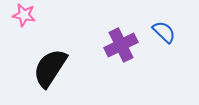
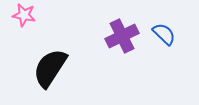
blue semicircle: moved 2 px down
purple cross: moved 1 px right, 9 px up
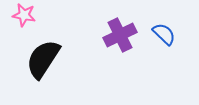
purple cross: moved 2 px left, 1 px up
black semicircle: moved 7 px left, 9 px up
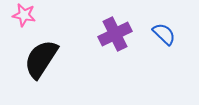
purple cross: moved 5 px left, 1 px up
black semicircle: moved 2 px left
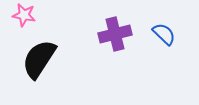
purple cross: rotated 12 degrees clockwise
black semicircle: moved 2 px left
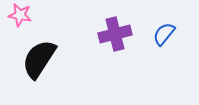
pink star: moved 4 px left
blue semicircle: rotated 95 degrees counterclockwise
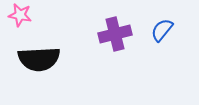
blue semicircle: moved 2 px left, 4 px up
black semicircle: rotated 126 degrees counterclockwise
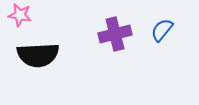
black semicircle: moved 1 px left, 4 px up
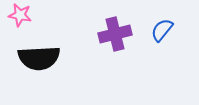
black semicircle: moved 1 px right, 3 px down
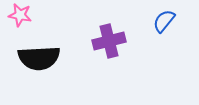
blue semicircle: moved 2 px right, 9 px up
purple cross: moved 6 px left, 7 px down
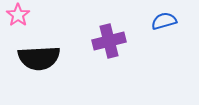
pink star: moved 2 px left; rotated 25 degrees clockwise
blue semicircle: rotated 35 degrees clockwise
